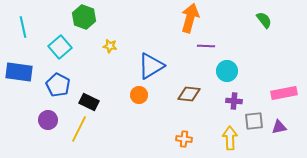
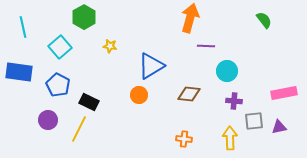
green hexagon: rotated 10 degrees clockwise
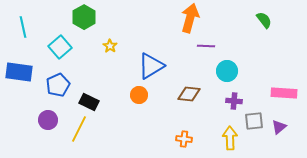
yellow star: rotated 24 degrees clockwise
blue pentagon: rotated 20 degrees clockwise
pink rectangle: rotated 15 degrees clockwise
purple triangle: rotated 28 degrees counterclockwise
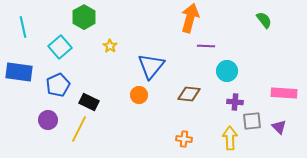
blue triangle: rotated 20 degrees counterclockwise
purple cross: moved 1 px right, 1 px down
gray square: moved 2 px left
purple triangle: rotated 35 degrees counterclockwise
